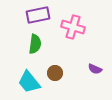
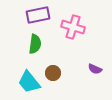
brown circle: moved 2 px left
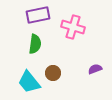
purple semicircle: rotated 136 degrees clockwise
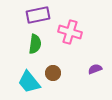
pink cross: moved 3 px left, 5 px down
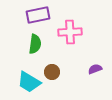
pink cross: rotated 20 degrees counterclockwise
brown circle: moved 1 px left, 1 px up
cyan trapezoid: rotated 20 degrees counterclockwise
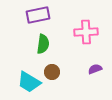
pink cross: moved 16 px right
green semicircle: moved 8 px right
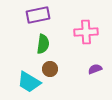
brown circle: moved 2 px left, 3 px up
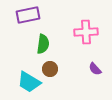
purple rectangle: moved 10 px left
purple semicircle: rotated 112 degrees counterclockwise
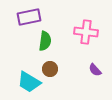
purple rectangle: moved 1 px right, 2 px down
pink cross: rotated 10 degrees clockwise
green semicircle: moved 2 px right, 3 px up
purple semicircle: moved 1 px down
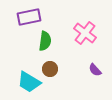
pink cross: moved 1 px left, 1 px down; rotated 30 degrees clockwise
